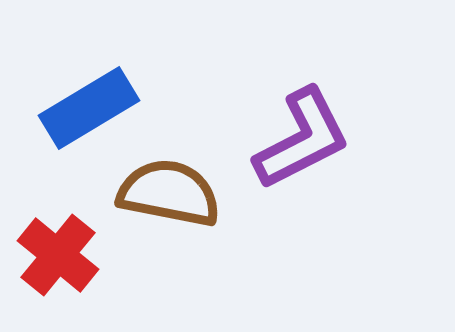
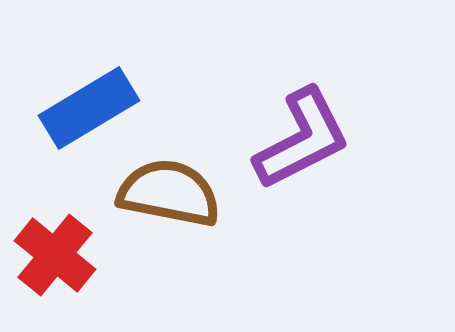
red cross: moved 3 px left
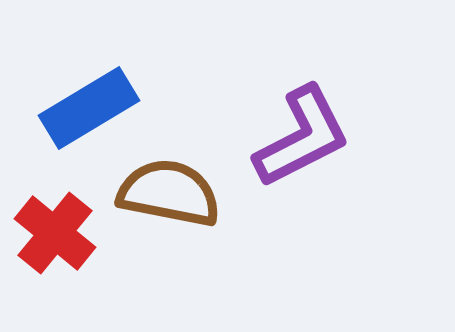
purple L-shape: moved 2 px up
red cross: moved 22 px up
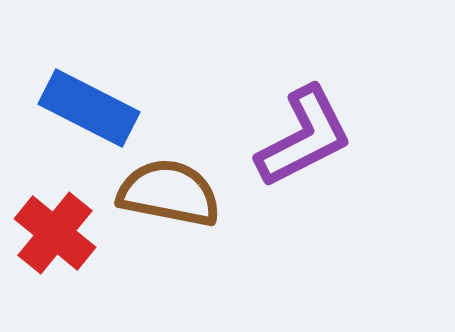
blue rectangle: rotated 58 degrees clockwise
purple L-shape: moved 2 px right
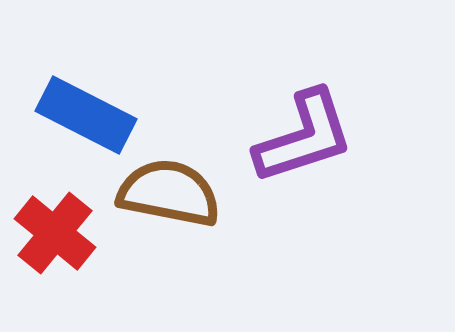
blue rectangle: moved 3 px left, 7 px down
purple L-shape: rotated 9 degrees clockwise
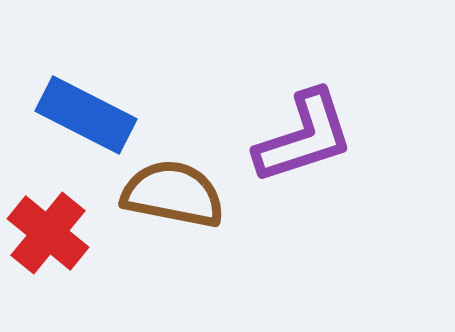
brown semicircle: moved 4 px right, 1 px down
red cross: moved 7 px left
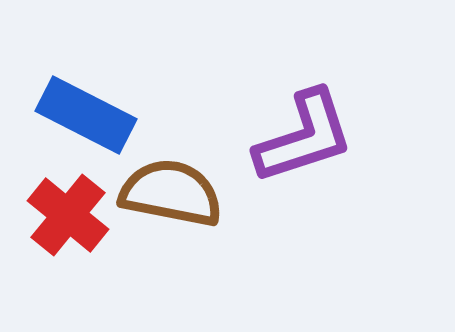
brown semicircle: moved 2 px left, 1 px up
red cross: moved 20 px right, 18 px up
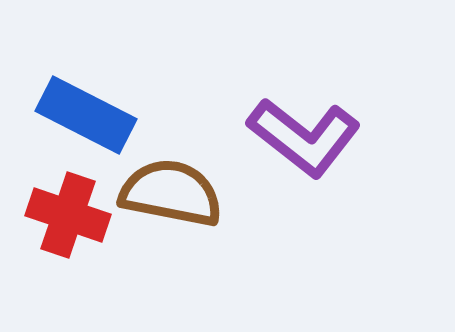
purple L-shape: rotated 56 degrees clockwise
red cross: rotated 20 degrees counterclockwise
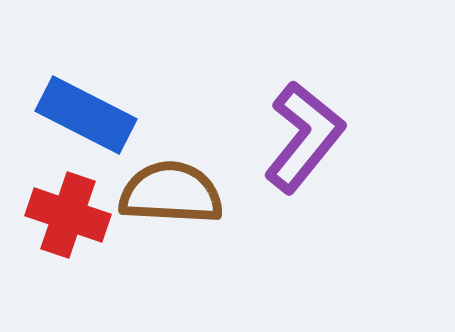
purple L-shape: rotated 89 degrees counterclockwise
brown semicircle: rotated 8 degrees counterclockwise
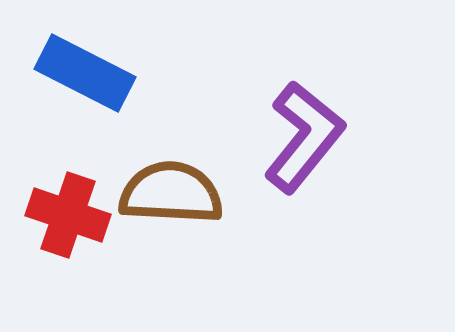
blue rectangle: moved 1 px left, 42 px up
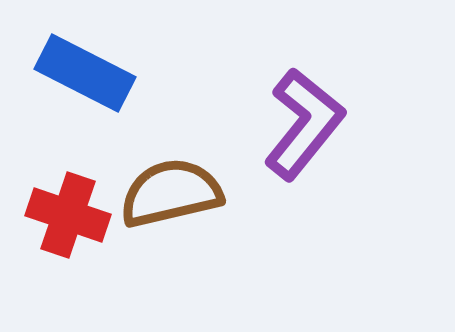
purple L-shape: moved 13 px up
brown semicircle: rotated 16 degrees counterclockwise
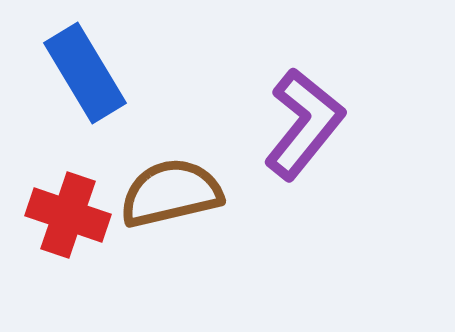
blue rectangle: rotated 32 degrees clockwise
